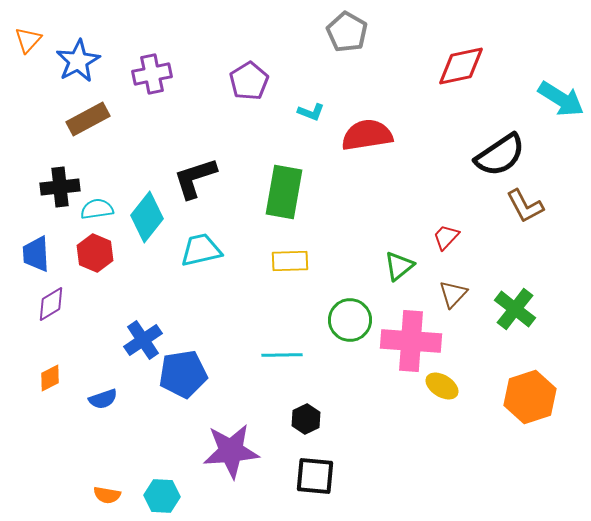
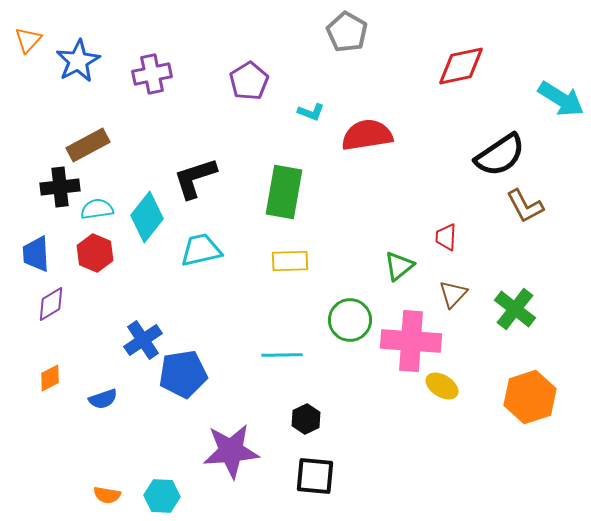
brown rectangle: moved 26 px down
red trapezoid: rotated 40 degrees counterclockwise
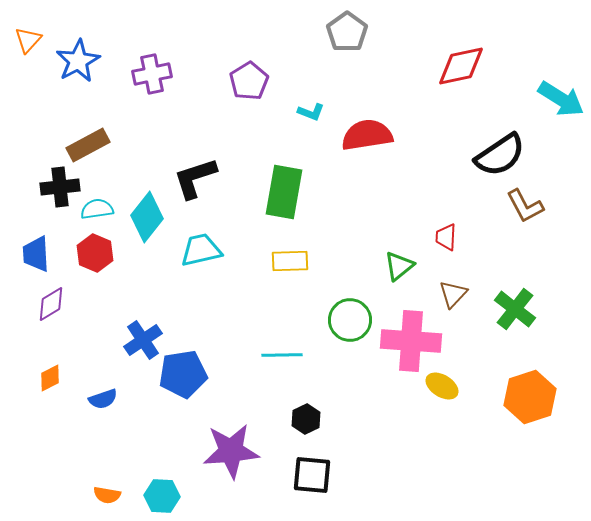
gray pentagon: rotated 6 degrees clockwise
black square: moved 3 px left, 1 px up
